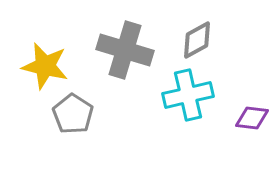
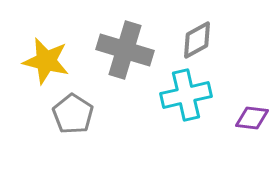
yellow star: moved 1 px right, 5 px up
cyan cross: moved 2 px left
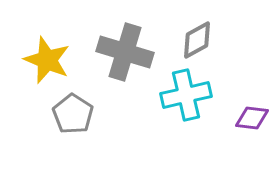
gray cross: moved 2 px down
yellow star: moved 1 px right, 1 px up; rotated 9 degrees clockwise
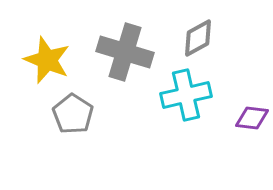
gray diamond: moved 1 px right, 2 px up
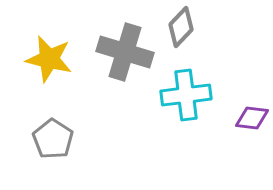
gray diamond: moved 17 px left, 11 px up; rotated 18 degrees counterclockwise
yellow star: moved 2 px right, 1 px up; rotated 9 degrees counterclockwise
cyan cross: rotated 6 degrees clockwise
gray pentagon: moved 20 px left, 25 px down
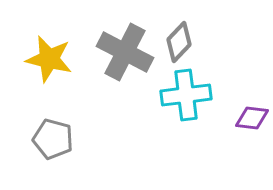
gray diamond: moved 2 px left, 15 px down
gray cross: rotated 10 degrees clockwise
gray pentagon: rotated 18 degrees counterclockwise
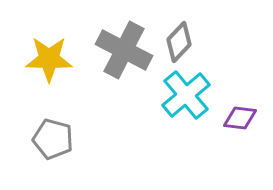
gray cross: moved 1 px left, 2 px up
yellow star: rotated 12 degrees counterclockwise
cyan cross: rotated 33 degrees counterclockwise
purple diamond: moved 12 px left
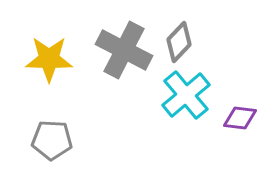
gray pentagon: moved 1 px left, 1 px down; rotated 12 degrees counterclockwise
